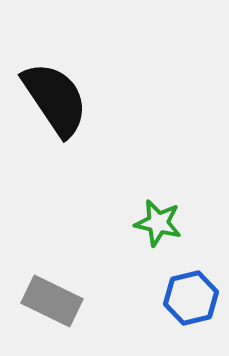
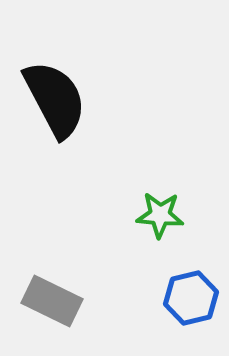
black semicircle: rotated 6 degrees clockwise
green star: moved 2 px right, 8 px up; rotated 9 degrees counterclockwise
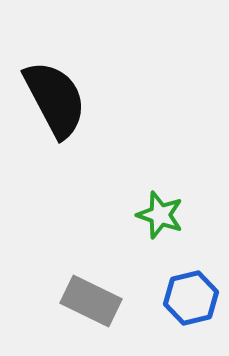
green star: rotated 15 degrees clockwise
gray rectangle: moved 39 px right
